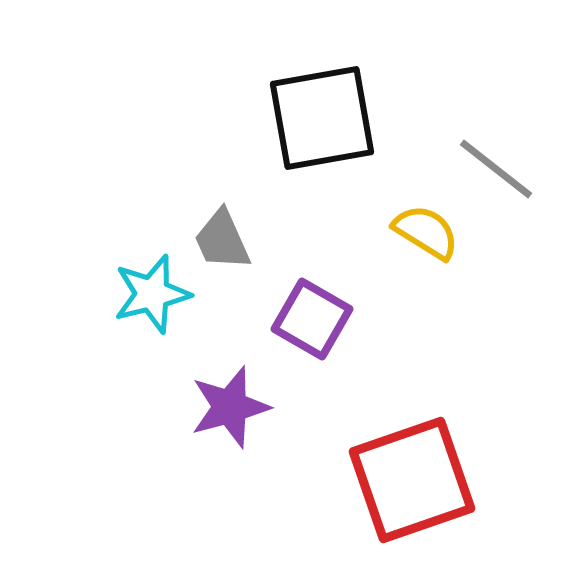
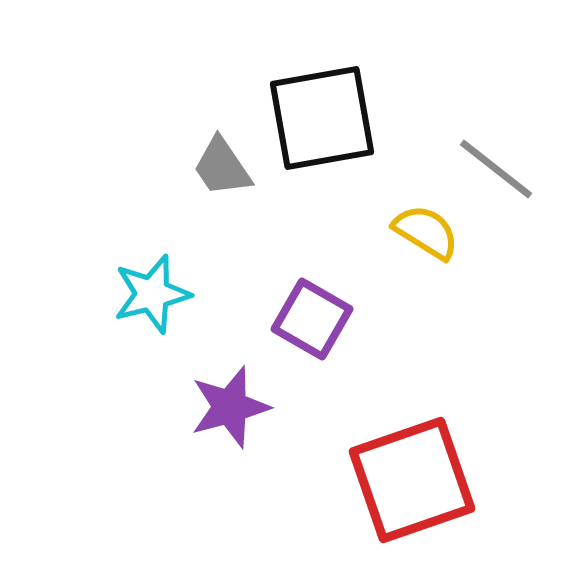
gray trapezoid: moved 73 px up; rotated 10 degrees counterclockwise
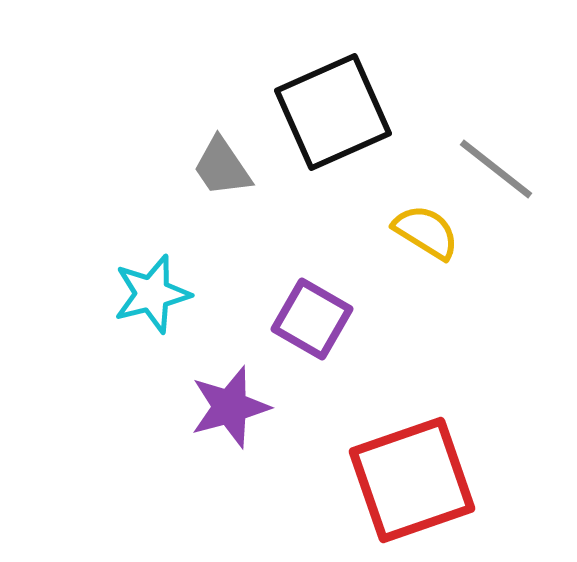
black square: moved 11 px right, 6 px up; rotated 14 degrees counterclockwise
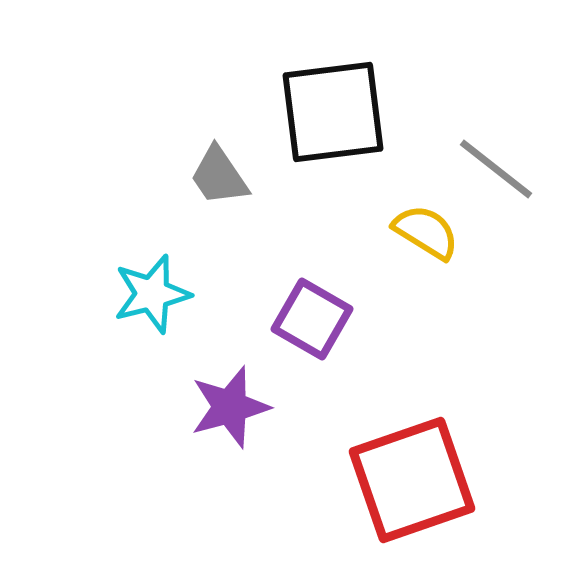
black square: rotated 17 degrees clockwise
gray trapezoid: moved 3 px left, 9 px down
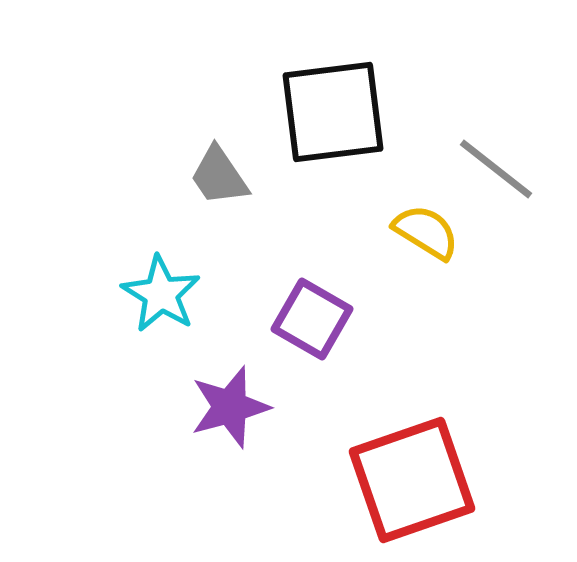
cyan star: moved 9 px right; rotated 26 degrees counterclockwise
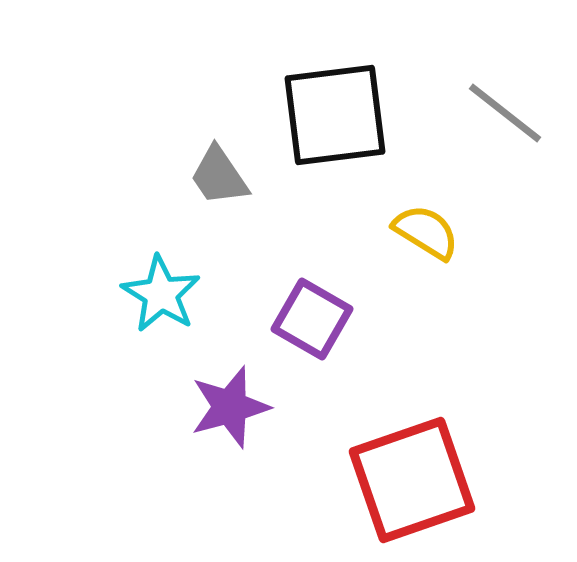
black square: moved 2 px right, 3 px down
gray line: moved 9 px right, 56 px up
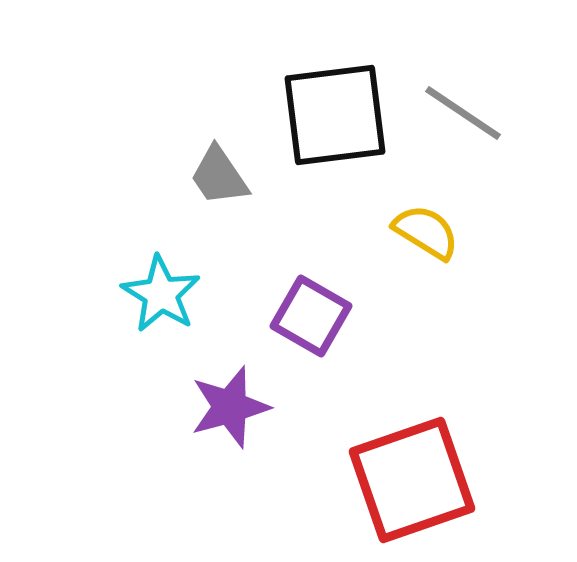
gray line: moved 42 px left; rotated 4 degrees counterclockwise
purple square: moved 1 px left, 3 px up
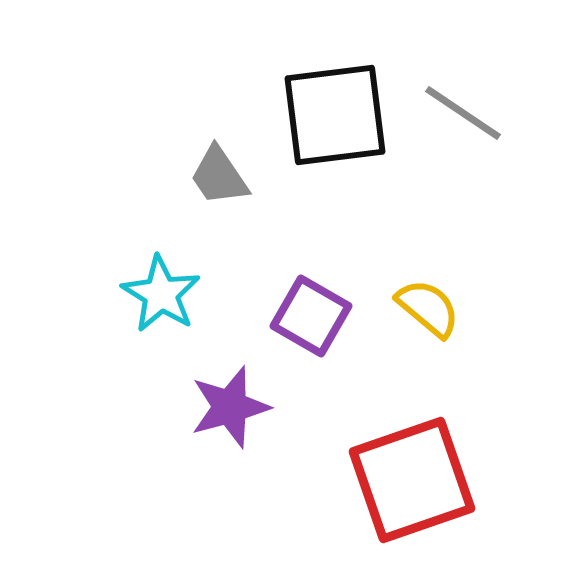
yellow semicircle: moved 2 px right, 76 px down; rotated 8 degrees clockwise
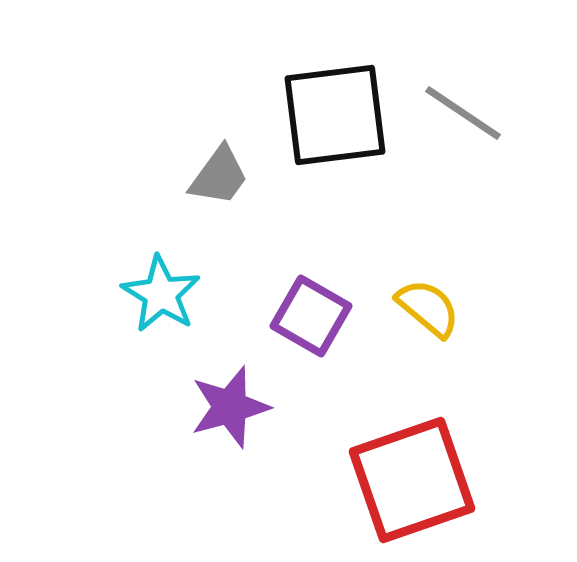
gray trapezoid: rotated 110 degrees counterclockwise
